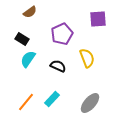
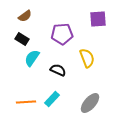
brown semicircle: moved 5 px left, 4 px down
purple pentagon: rotated 20 degrees clockwise
cyan semicircle: moved 4 px right, 1 px up
black semicircle: moved 4 px down
orange line: rotated 48 degrees clockwise
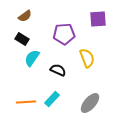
purple pentagon: moved 2 px right
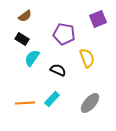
purple square: rotated 18 degrees counterclockwise
purple pentagon: rotated 15 degrees clockwise
orange line: moved 1 px left, 1 px down
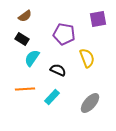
purple square: rotated 12 degrees clockwise
cyan rectangle: moved 2 px up
orange line: moved 14 px up
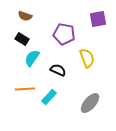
brown semicircle: rotated 56 degrees clockwise
cyan rectangle: moved 3 px left
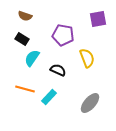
purple pentagon: moved 1 px left, 1 px down
orange line: rotated 18 degrees clockwise
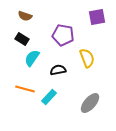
purple square: moved 1 px left, 2 px up
black semicircle: rotated 35 degrees counterclockwise
